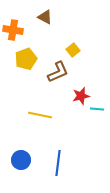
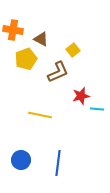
brown triangle: moved 4 px left, 22 px down
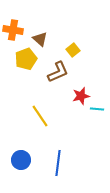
brown triangle: moved 1 px left; rotated 14 degrees clockwise
yellow line: moved 1 px down; rotated 45 degrees clockwise
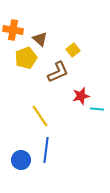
yellow pentagon: moved 1 px up
blue line: moved 12 px left, 13 px up
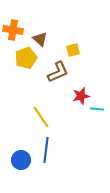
yellow square: rotated 24 degrees clockwise
yellow line: moved 1 px right, 1 px down
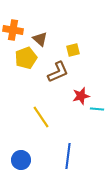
blue line: moved 22 px right, 6 px down
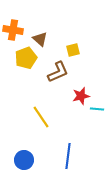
blue circle: moved 3 px right
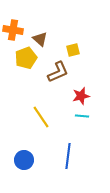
cyan line: moved 15 px left, 7 px down
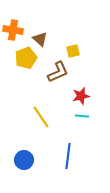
yellow square: moved 1 px down
